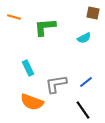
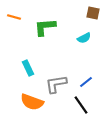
black line: moved 2 px left, 5 px up
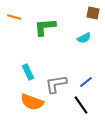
cyan rectangle: moved 4 px down
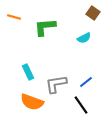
brown square: rotated 24 degrees clockwise
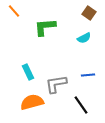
brown square: moved 4 px left
orange line: moved 6 px up; rotated 32 degrees clockwise
blue line: moved 2 px right, 7 px up; rotated 32 degrees clockwise
orange semicircle: rotated 145 degrees clockwise
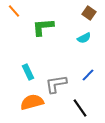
green L-shape: moved 2 px left
blue line: rotated 40 degrees counterclockwise
black line: moved 1 px left, 3 px down
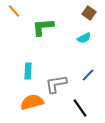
cyan rectangle: moved 1 px up; rotated 28 degrees clockwise
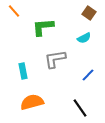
cyan rectangle: moved 5 px left; rotated 14 degrees counterclockwise
gray L-shape: moved 1 px left, 25 px up
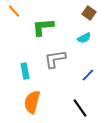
cyan rectangle: moved 2 px right
orange semicircle: rotated 60 degrees counterclockwise
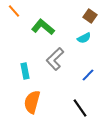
brown square: moved 1 px right, 3 px down
green L-shape: rotated 45 degrees clockwise
gray L-shape: rotated 35 degrees counterclockwise
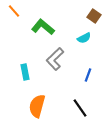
brown square: moved 4 px right
cyan rectangle: moved 1 px down
blue line: rotated 24 degrees counterclockwise
orange semicircle: moved 5 px right, 4 px down
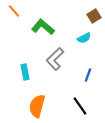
brown square: rotated 24 degrees clockwise
black line: moved 2 px up
